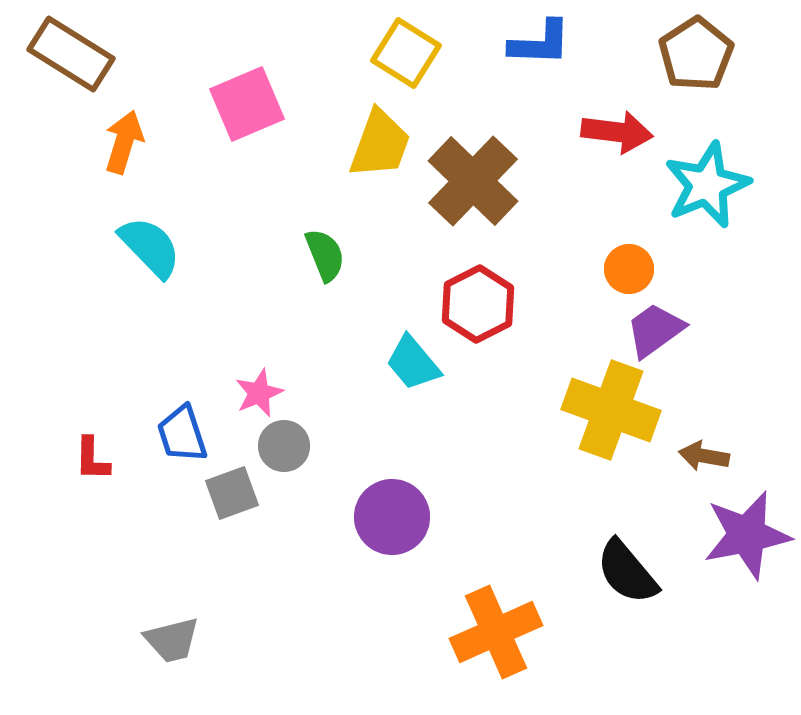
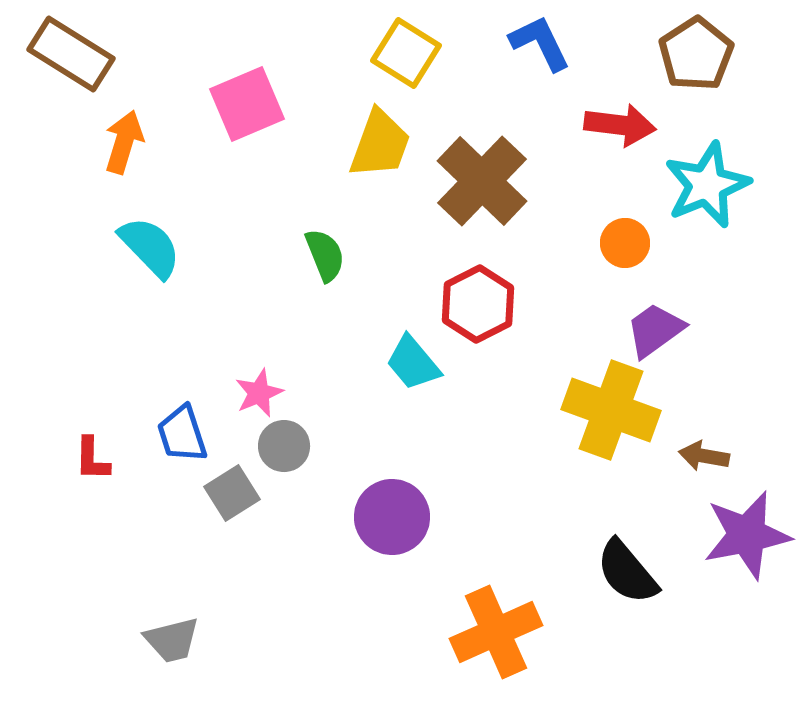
blue L-shape: rotated 118 degrees counterclockwise
red arrow: moved 3 px right, 7 px up
brown cross: moved 9 px right
orange circle: moved 4 px left, 26 px up
gray square: rotated 12 degrees counterclockwise
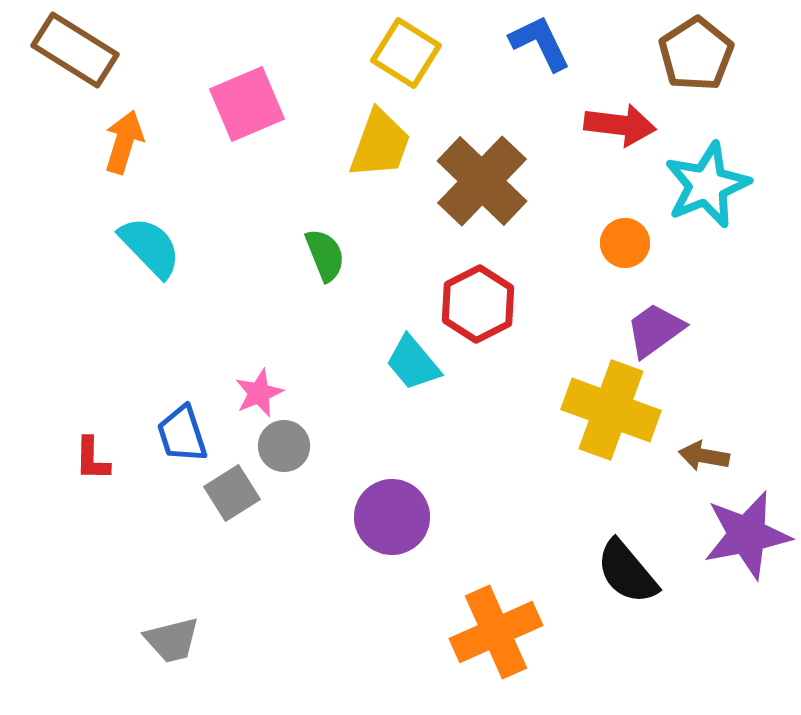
brown rectangle: moved 4 px right, 4 px up
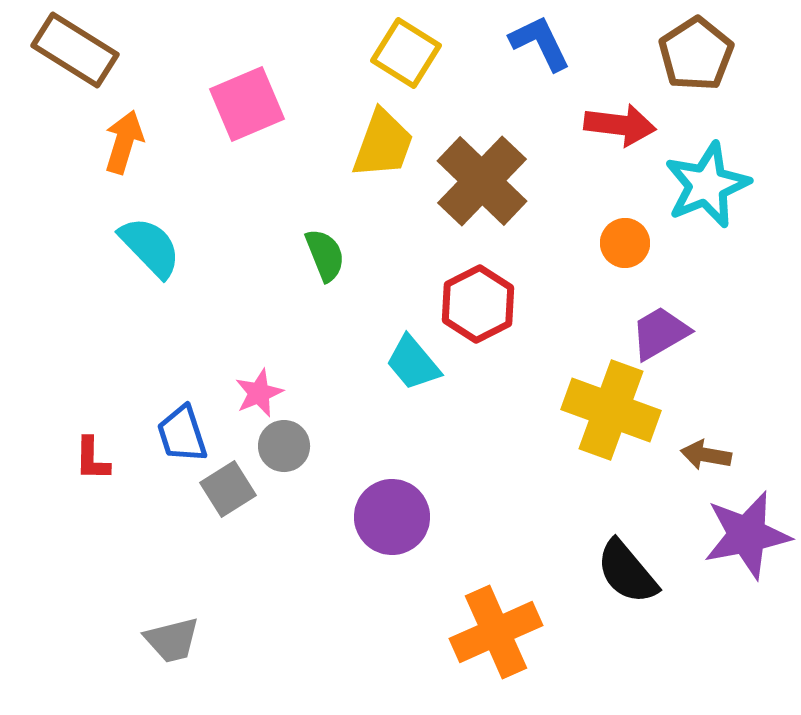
yellow trapezoid: moved 3 px right
purple trapezoid: moved 5 px right, 3 px down; rotated 6 degrees clockwise
brown arrow: moved 2 px right, 1 px up
gray square: moved 4 px left, 4 px up
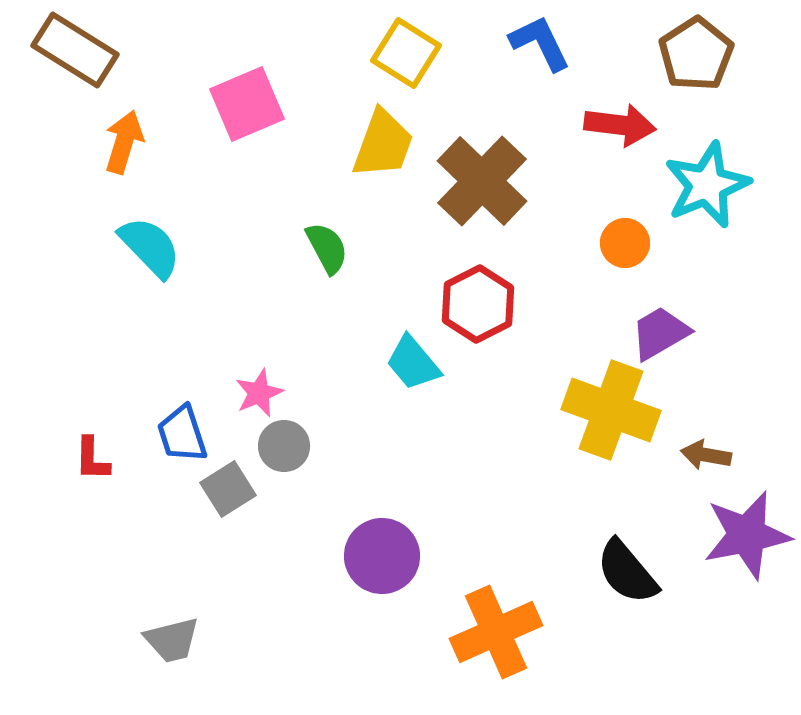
green semicircle: moved 2 px right, 7 px up; rotated 6 degrees counterclockwise
purple circle: moved 10 px left, 39 px down
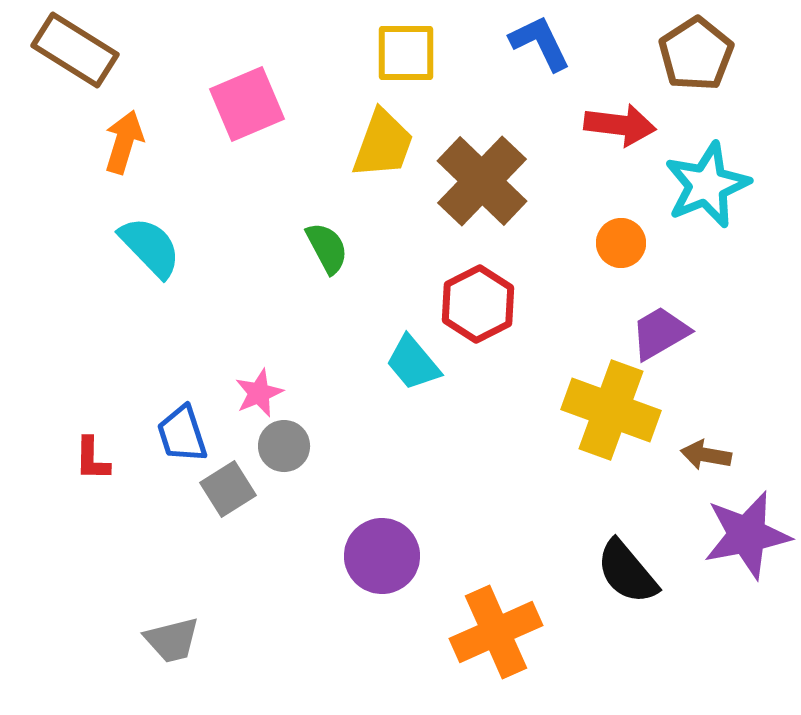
yellow square: rotated 32 degrees counterclockwise
orange circle: moved 4 px left
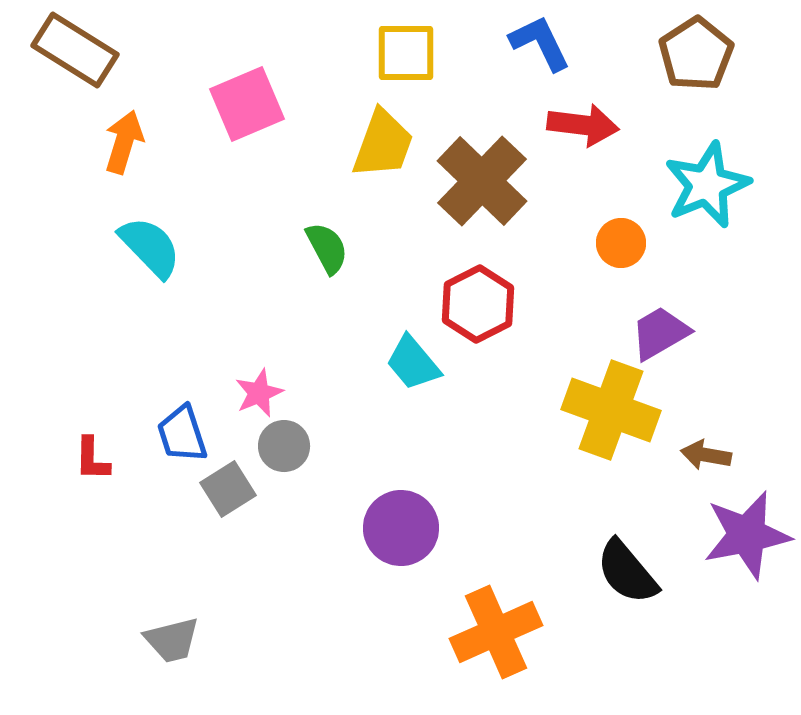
red arrow: moved 37 px left
purple circle: moved 19 px right, 28 px up
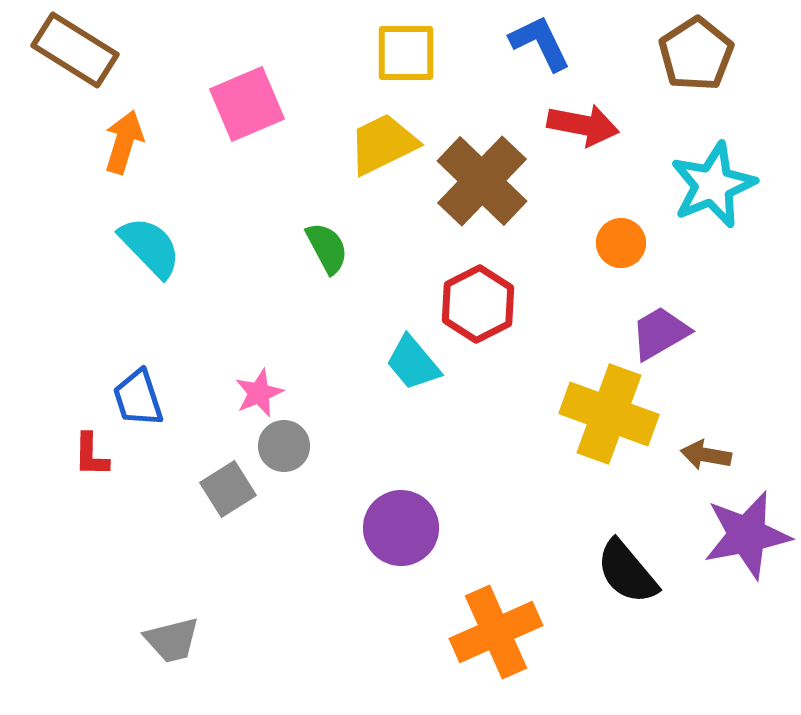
red arrow: rotated 4 degrees clockwise
yellow trapezoid: rotated 136 degrees counterclockwise
cyan star: moved 6 px right
yellow cross: moved 2 px left, 4 px down
blue trapezoid: moved 44 px left, 36 px up
red L-shape: moved 1 px left, 4 px up
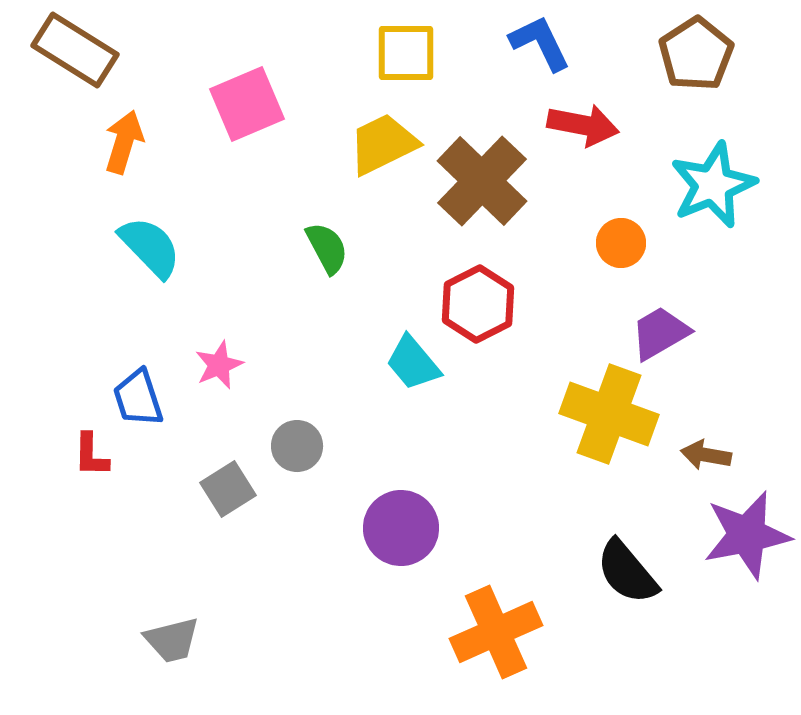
pink star: moved 40 px left, 28 px up
gray circle: moved 13 px right
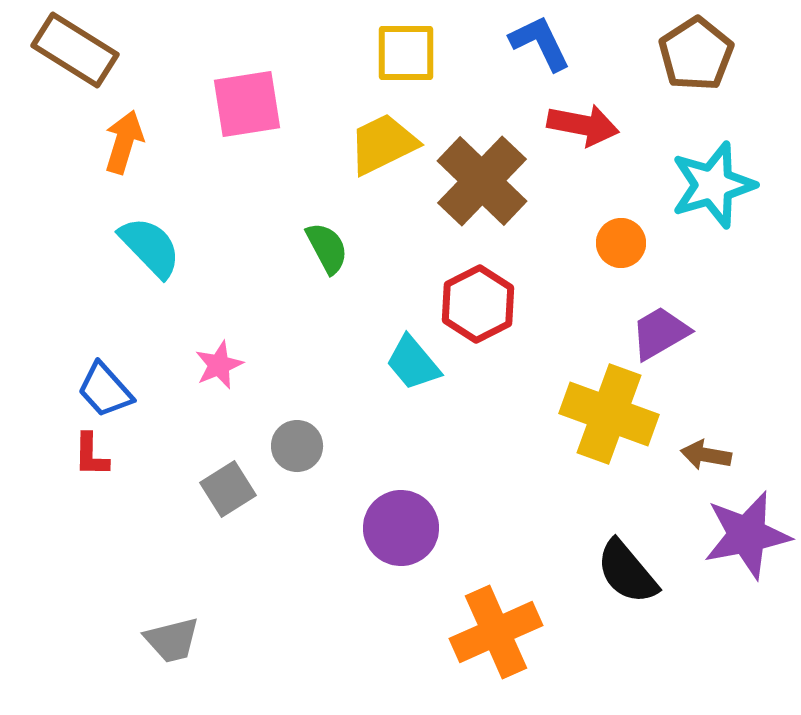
pink square: rotated 14 degrees clockwise
cyan star: rotated 6 degrees clockwise
blue trapezoid: moved 33 px left, 8 px up; rotated 24 degrees counterclockwise
